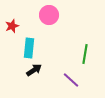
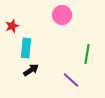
pink circle: moved 13 px right
cyan rectangle: moved 3 px left
green line: moved 2 px right
black arrow: moved 3 px left
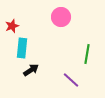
pink circle: moved 1 px left, 2 px down
cyan rectangle: moved 4 px left
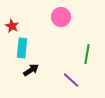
red star: rotated 24 degrees counterclockwise
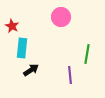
purple line: moved 1 px left, 5 px up; rotated 42 degrees clockwise
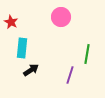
red star: moved 1 px left, 4 px up
purple line: rotated 24 degrees clockwise
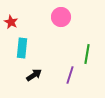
black arrow: moved 3 px right, 5 px down
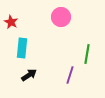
black arrow: moved 5 px left
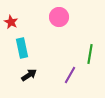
pink circle: moved 2 px left
cyan rectangle: rotated 18 degrees counterclockwise
green line: moved 3 px right
purple line: rotated 12 degrees clockwise
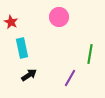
purple line: moved 3 px down
